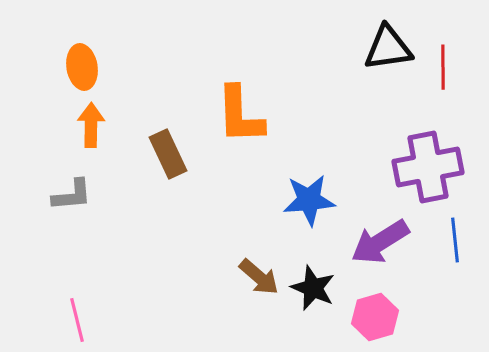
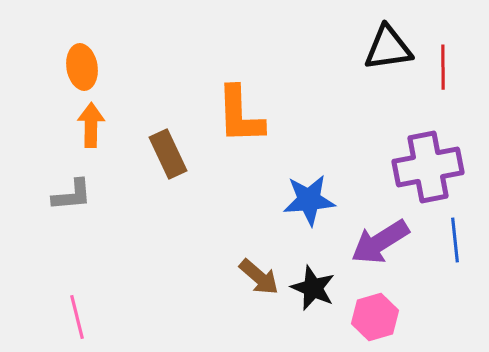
pink line: moved 3 px up
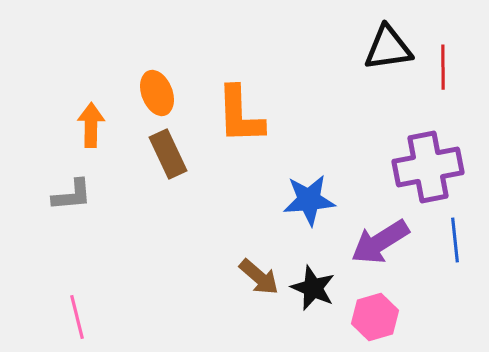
orange ellipse: moved 75 px right, 26 px down; rotated 12 degrees counterclockwise
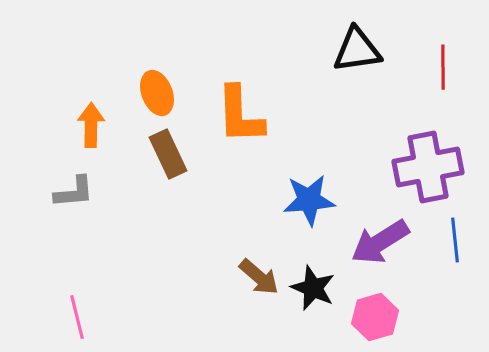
black triangle: moved 31 px left, 2 px down
gray L-shape: moved 2 px right, 3 px up
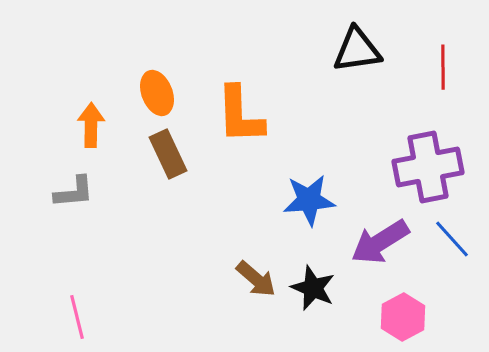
blue line: moved 3 px left, 1 px up; rotated 36 degrees counterclockwise
brown arrow: moved 3 px left, 2 px down
pink hexagon: moved 28 px right; rotated 12 degrees counterclockwise
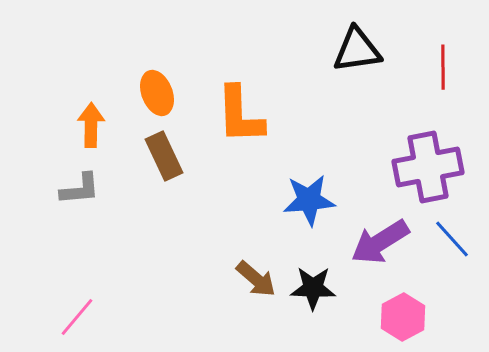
brown rectangle: moved 4 px left, 2 px down
gray L-shape: moved 6 px right, 3 px up
black star: rotated 21 degrees counterclockwise
pink line: rotated 54 degrees clockwise
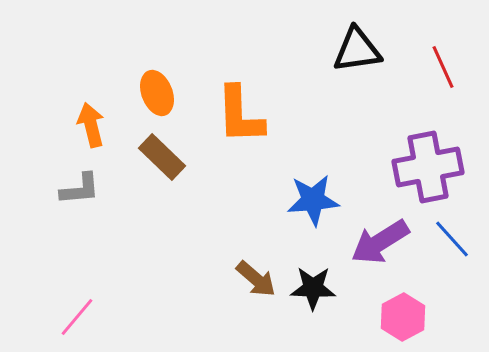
red line: rotated 24 degrees counterclockwise
orange arrow: rotated 15 degrees counterclockwise
brown rectangle: moved 2 px left, 1 px down; rotated 21 degrees counterclockwise
blue star: moved 4 px right
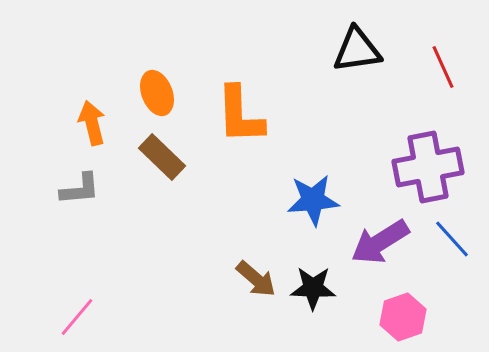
orange arrow: moved 1 px right, 2 px up
pink hexagon: rotated 9 degrees clockwise
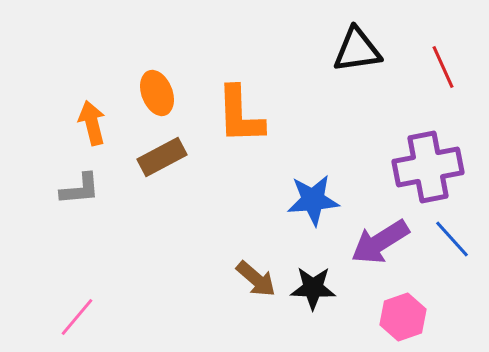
brown rectangle: rotated 72 degrees counterclockwise
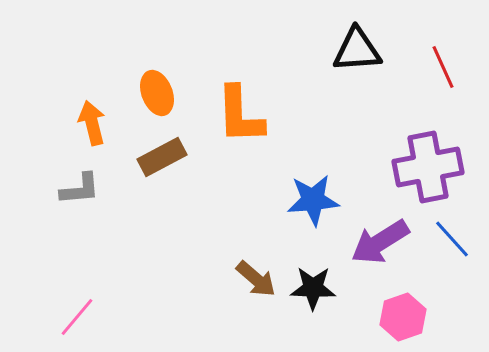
black triangle: rotated 4 degrees clockwise
